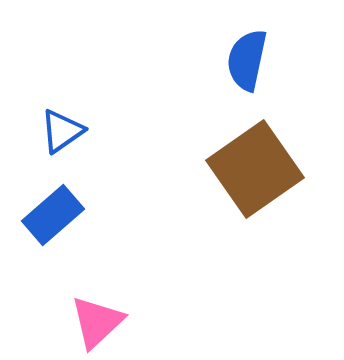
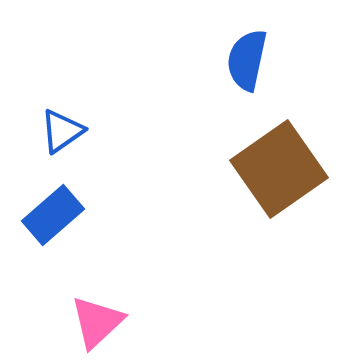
brown square: moved 24 px right
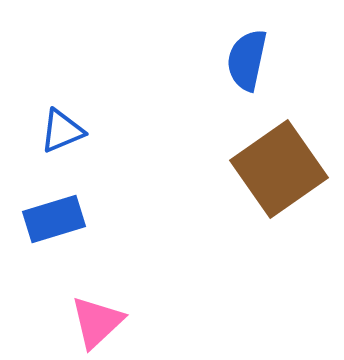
blue triangle: rotated 12 degrees clockwise
blue rectangle: moved 1 px right, 4 px down; rotated 24 degrees clockwise
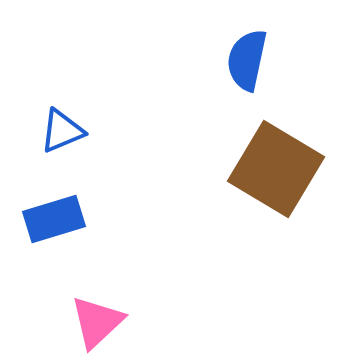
brown square: moved 3 px left; rotated 24 degrees counterclockwise
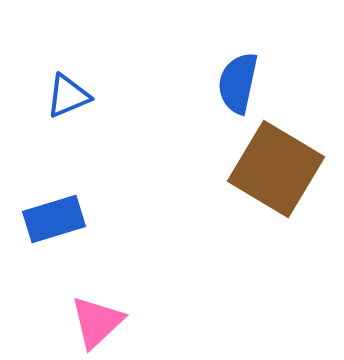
blue semicircle: moved 9 px left, 23 px down
blue triangle: moved 6 px right, 35 px up
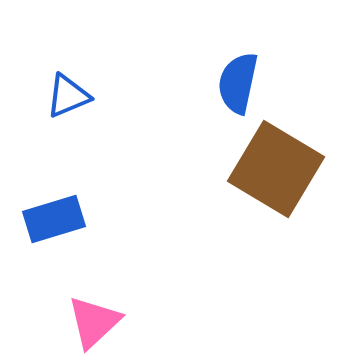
pink triangle: moved 3 px left
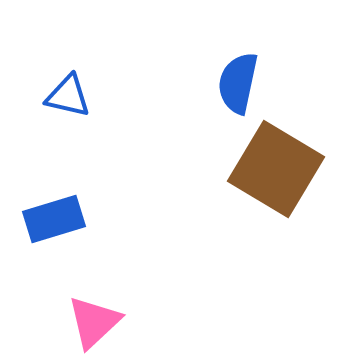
blue triangle: rotated 36 degrees clockwise
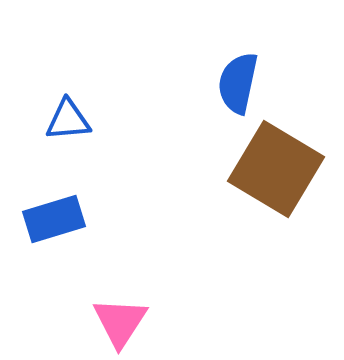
blue triangle: moved 24 px down; rotated 18 degrees counterclockwise
pink triangle: moved 26 px right; rotated 14 degrees counterclockwise
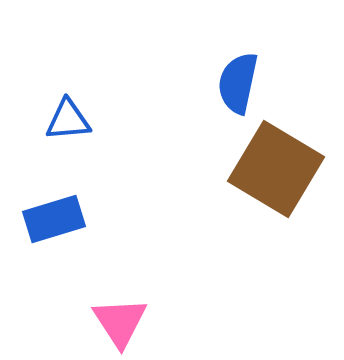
pink triangle: rotated 6 degrees counterclockwise
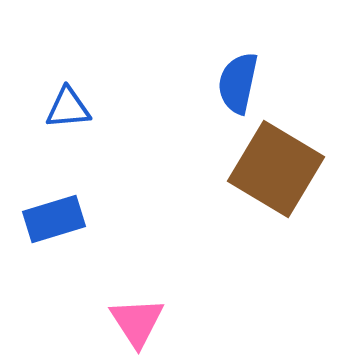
blue triangle: moved 12 px up
pink triangle: moved 17 px right
